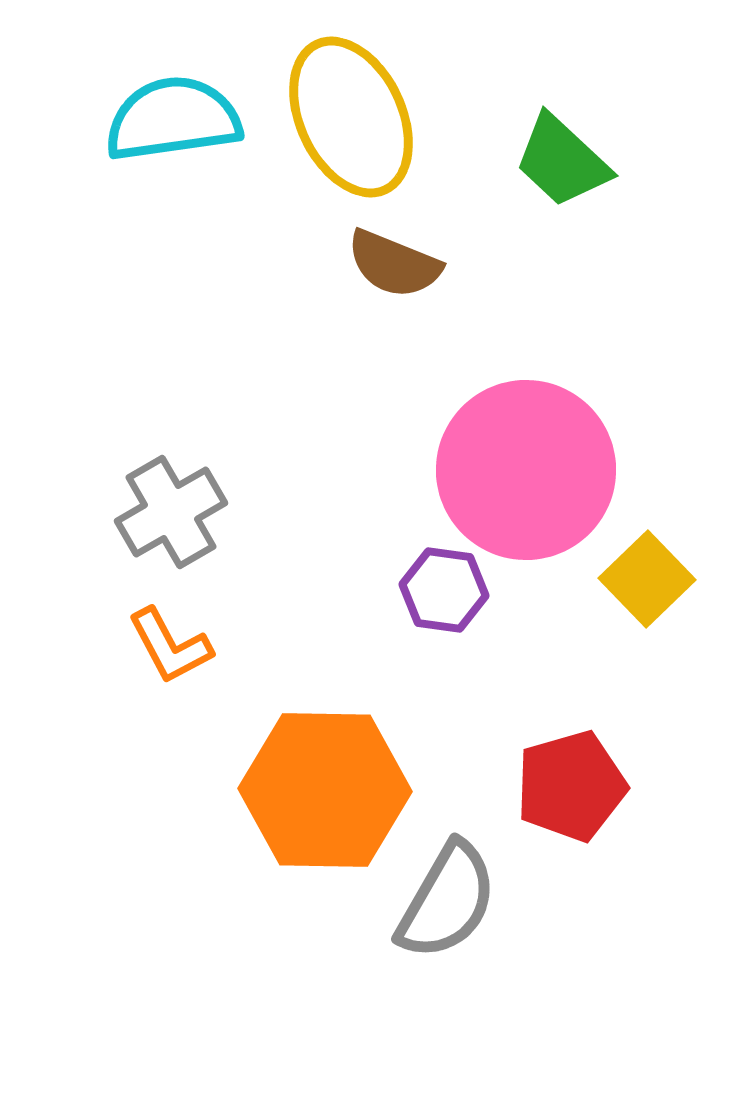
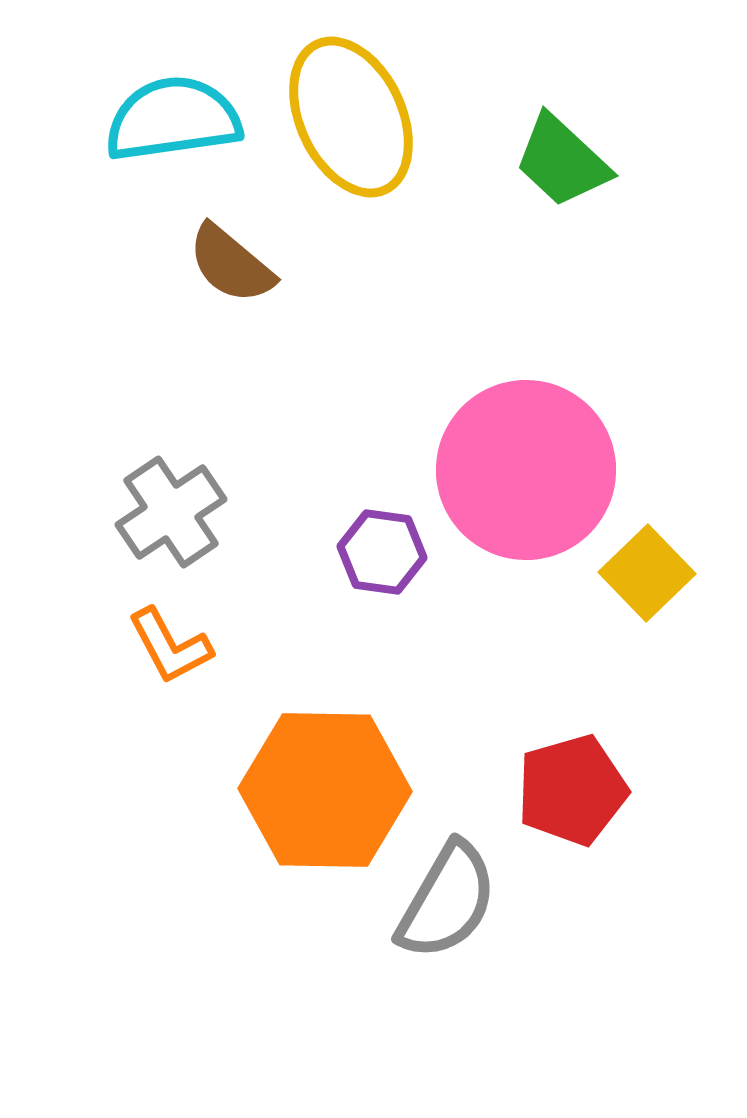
brown semicircle: moved 163 px left; rotated 18 degrees clockwise
gray cross: rotated 4 degrees counterclockwise
yellow square: moved 6 px up
purple hexagon: moved 62 px left, 38 px up
red pentagon: moved 1 px right, 4 px down
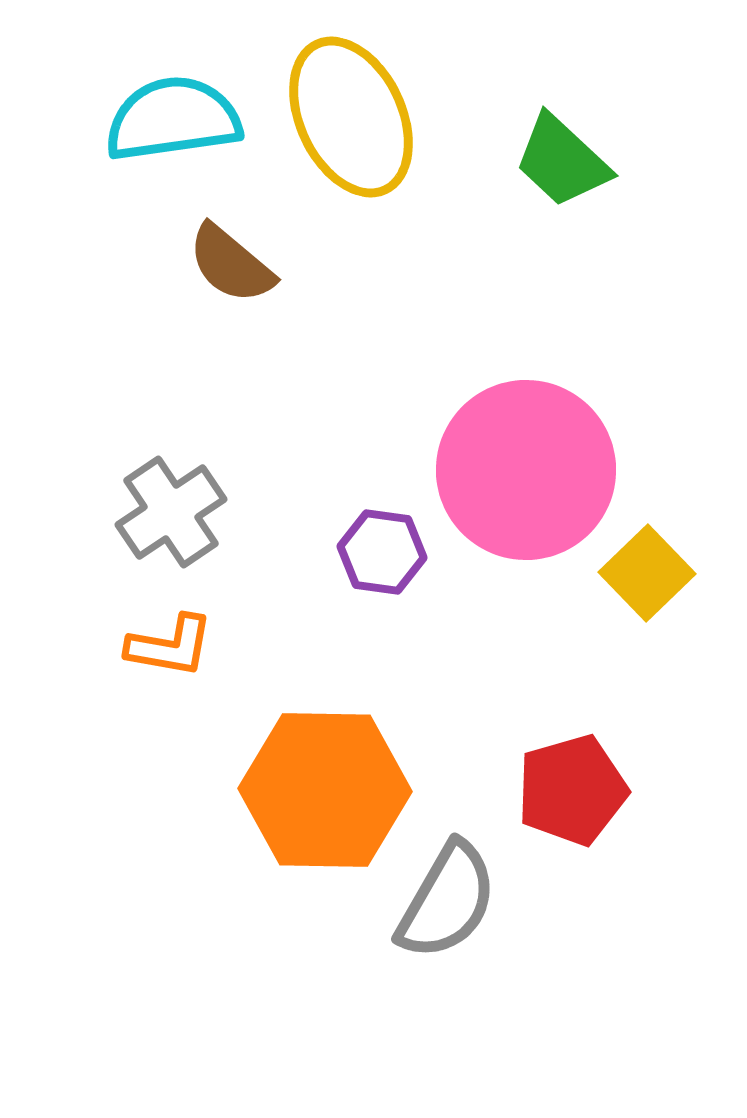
orange L-shape: rotated 52 degrees counterclockwise
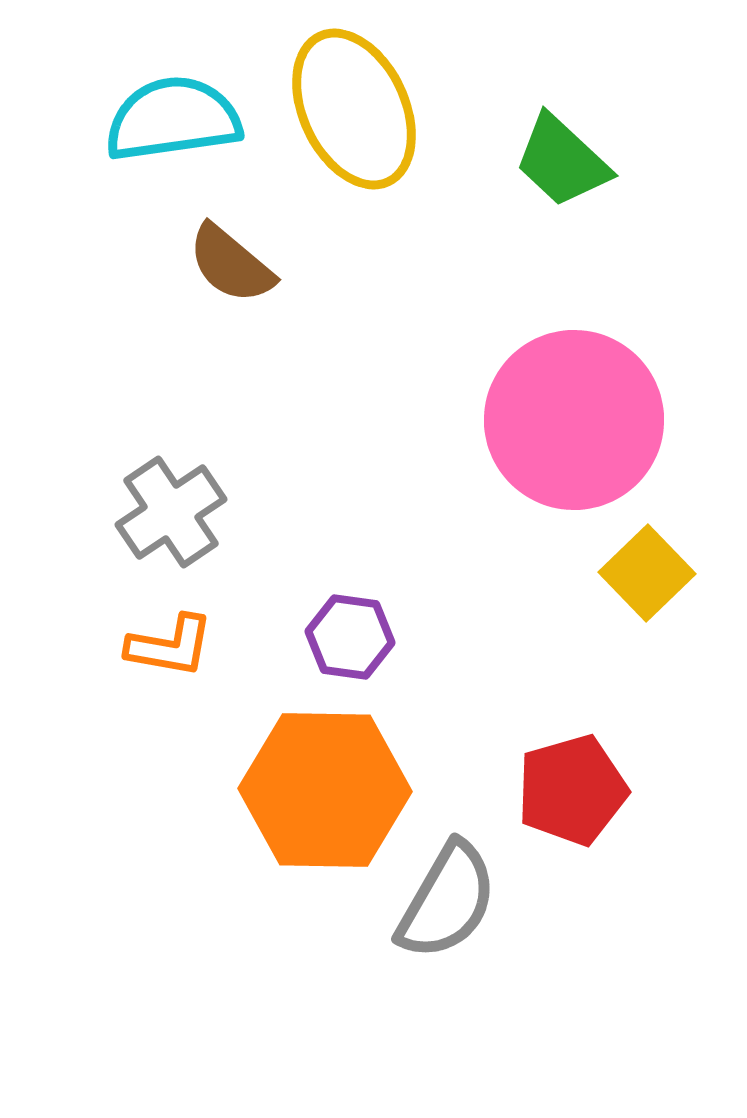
yellow ellipse: moved 3 px right, 8 px up
pink circle: moved 48 px right, 50 px up
purple hexagon: moved 32 px left, 85 px down
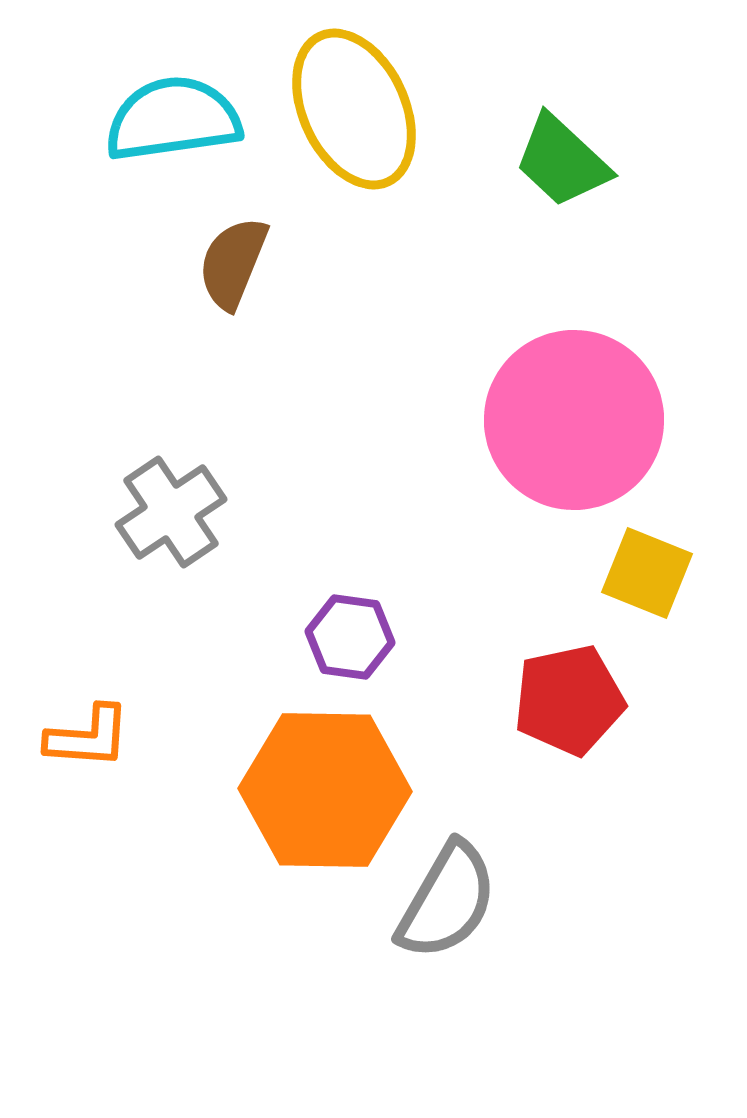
brown semicircle: moved 2 px right, 1 px up; rotated 72 degrees clockwise
yellow square: rotated 24 degrees counterclockwise
orange L-shape: moved 82 px left, 91 px down; rotated 6 degrees counterclockwise
red pentagon: moved 3 px left, 90 px up; rotated 4 degrees clockwise
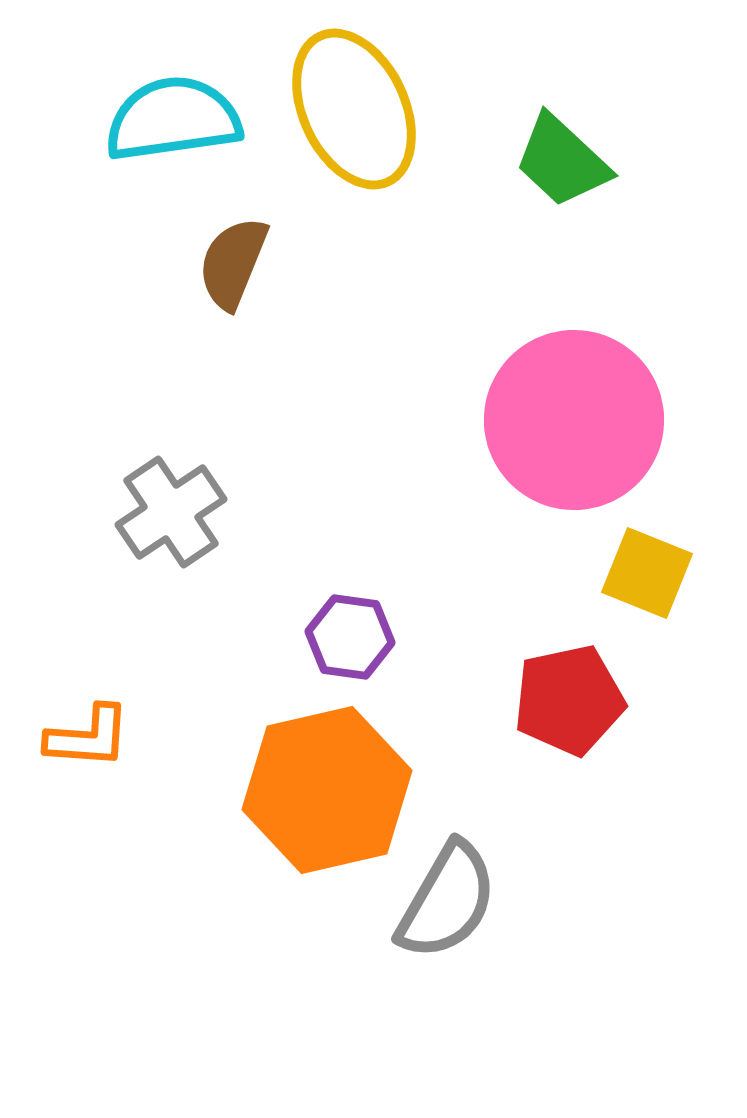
orange hexagon: moved 2 px right; rotated 14 degrees counterclockwise
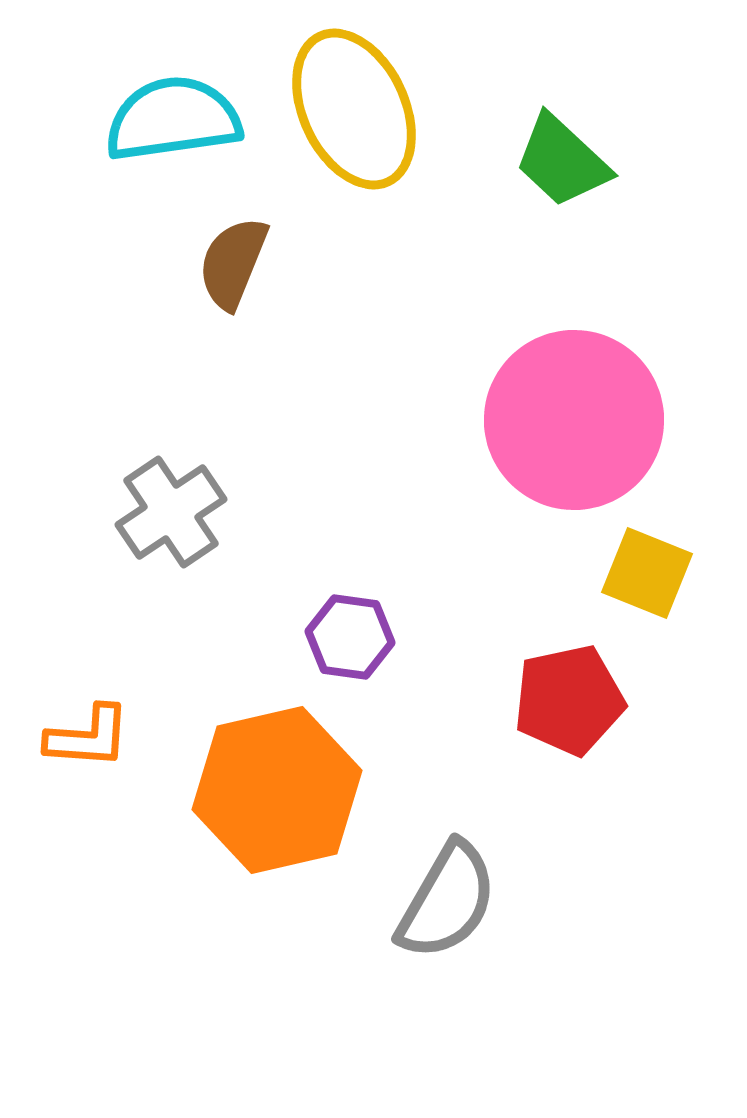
orange hexagon: moved 50 px left
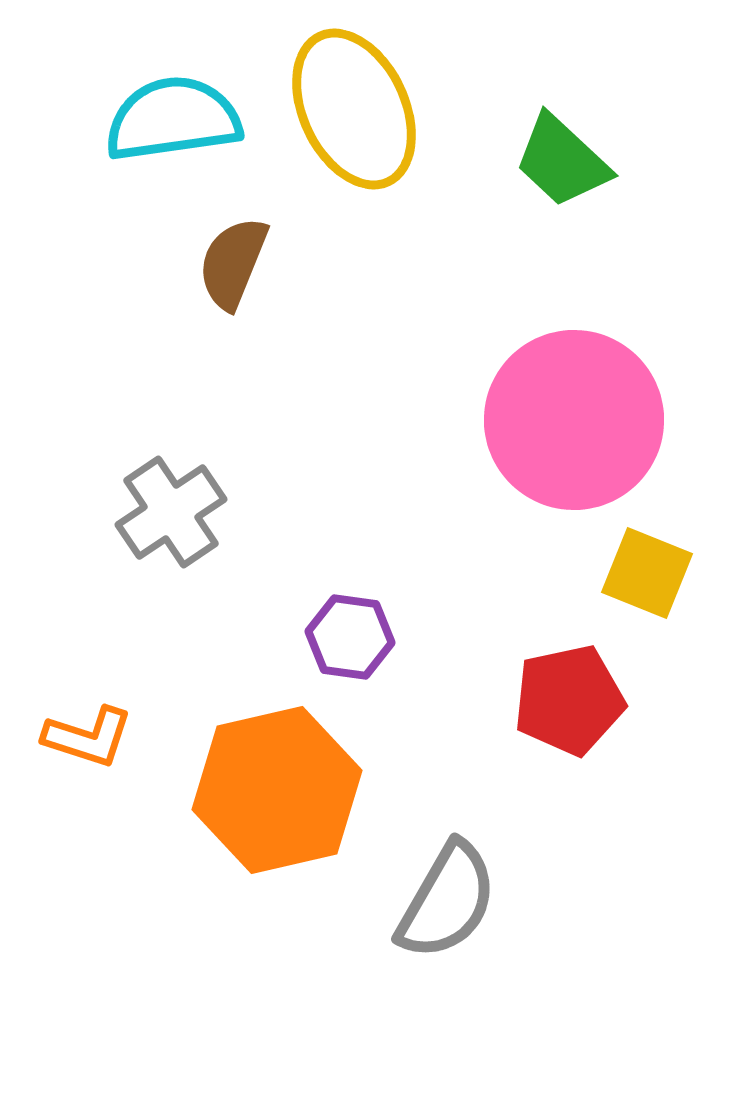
orange L-shape: rotated 14 degrees clockwise
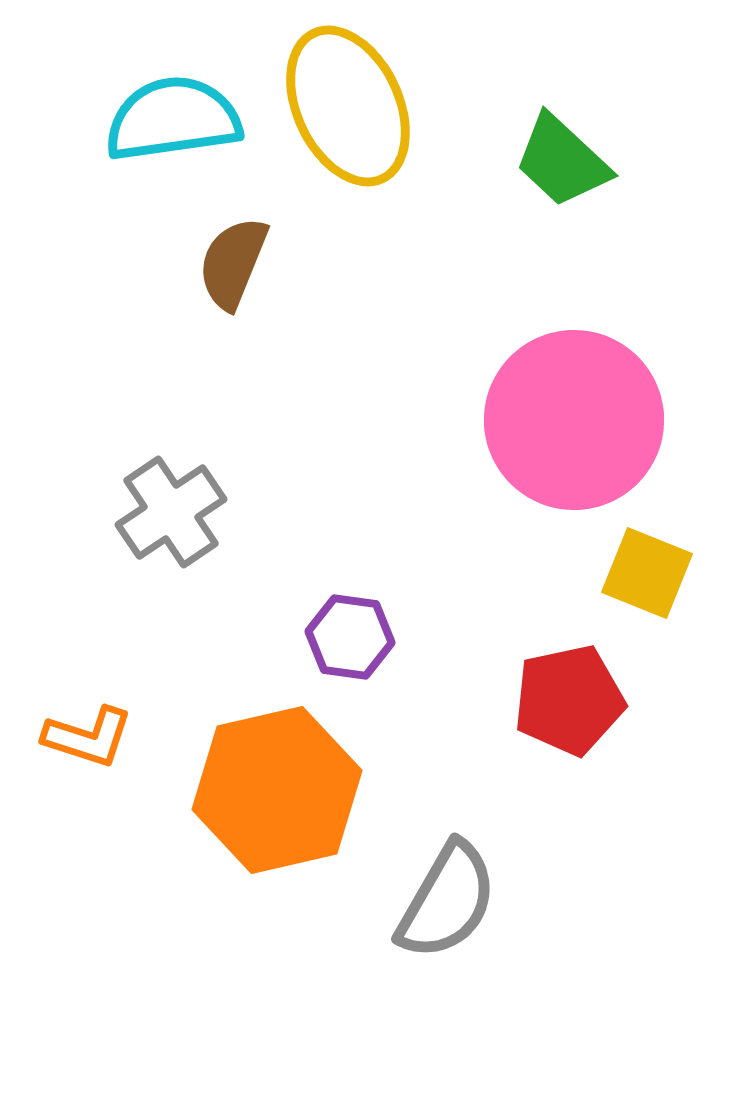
yellow ellipse: moved 6 px left, 3 px up
